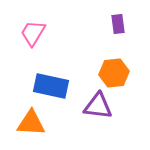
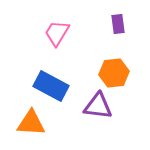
pink trapezoid: moved 24 px right
blue rectangle: rotated 16 degrees clockwise
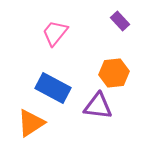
purple rectangle: moved 2 px right, 3 px up; rotated 36 degrees counterclockwise
pink trapezoid: moved 2 px left; rotated 8 degrees clockwise
blue rectangle: moved 2 px right, 2 px down
orange triangle: rotated 36 degrees counterclockwise
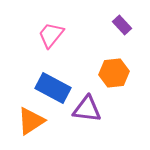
purple rectangle: moved 2 px right, 4 px down
pink trapezoid: moved 4 px left, 2 px down
purple triangle: moved 11 px left, 3 px down
orange triangle: moved 2 px up
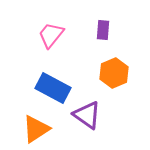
purple rectangle: moved 19 px left, 5 px down; rotated 48 degrees clockwise
orange hexagon: rotated 16 degrees counterclockwise
purple triangle: moved 6 px down; rotated 28 degrees clockwise
orange triangle: moved 5 px right, 8 px down
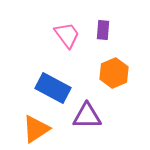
pink trapezoid: moved 16 px right; rotated 104 degrees clockwise
purple triangle: moved 1 px down; rotated 36 degrees counterclockwise
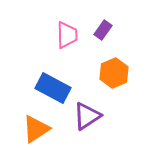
purple rectangle: rotated 30 degrees clockwise
pink trapezoid: rotated 36 degrees clockwise
purple triangle: rotated 32 degrees counterclockwise
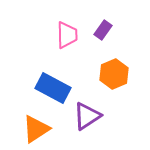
orange hexagon: moved 1 px down
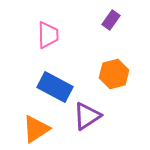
purple rectangle: moved 8 px right, 10 px up
pink trapezoid: moved 19 px left
orange hexagon: rotated 8 degrees clockwise
blue rectangle: moved 2 px right, 1 px up
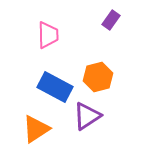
orange hexagon: moved 16 px left, 3 px down
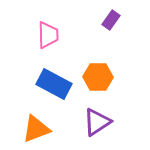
orange hexagon: rotated 16 degrees clockwise
blue rectangle: moved 1 px left, 3 px up
purple triangle: moved 10 px right, 6 px down
orange triangle: rotated 12 degrees clockwise
